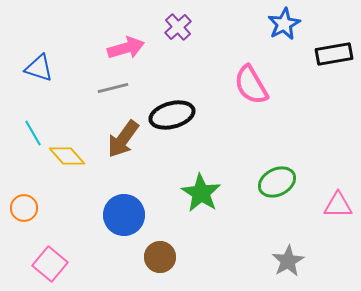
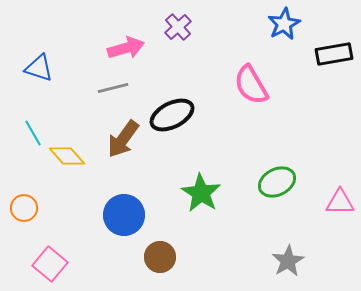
black ellipse: rotated 12 degrees counterclockwise
pink triangle: moved 2 px right, 3 px up
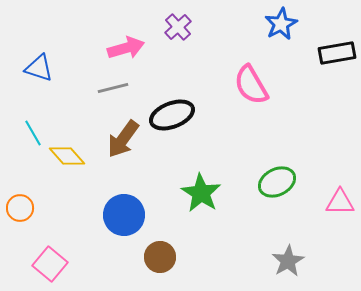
blue star: moved 3 px left
black rectangle: moved 3 px right, 1 px up
black ellipse: rotated 6 degrees clockwise
orange circle: moved 4 px left
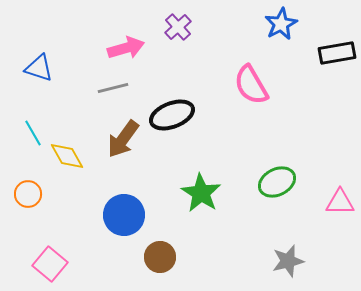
yellow diamond: rotated 12 degrees clockwise
orange circle: moved 8 px right, 14 px up
gray star: rotated 16 degrees clockwise
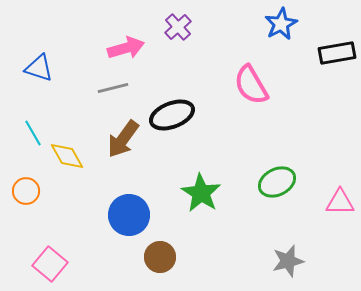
orange circle: moved 2 px left, 3 px up
blue circle: moved 5 px right
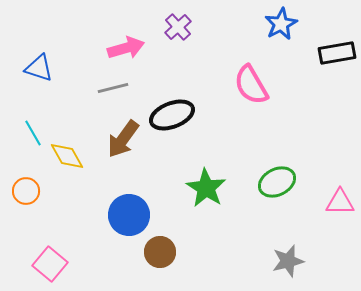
green star: moved 5 px right, 5 px up
brown circle: moved 5 px up
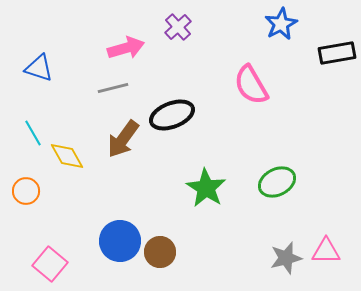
pink triangle: moved 14 px left, 49 px down
blue circle: moved 9 px left, 26 px down
gray star: moved 2 px left, 3 px up
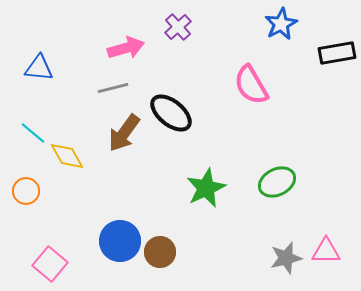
blue triangle: rotated 12 degrees counterclockwise
black ellipse: moved 1 px left, 2 px up; rotated 60 degrees clockwise
cyan line: rotated 20 degrees counterclockwise
brown arrow: moved 1 px right, 6 px up
green star: rotated 15 degrees clockwise
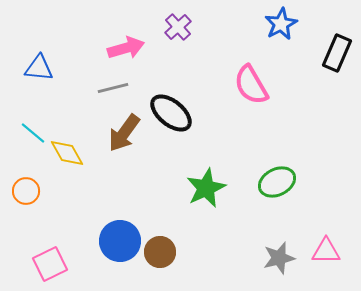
black rectangle: rotated 57 degrees counterclockwise
yellow diamond: moved 3 px up
gray star: moved 7 px left
pink square: rotated 24 degrees clockwise
